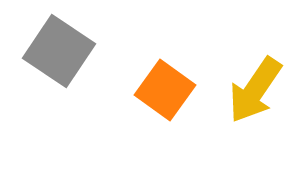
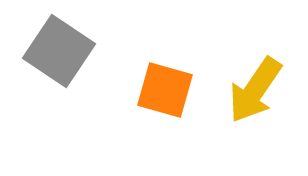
orange square: rotated 20 degrees counterclockwise
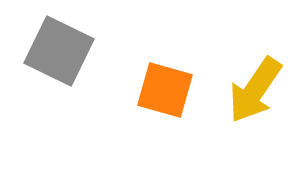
gray square: rotated 8 degrees counterclockwise
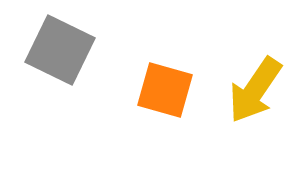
gray square: moved 1 px right, 1 px up
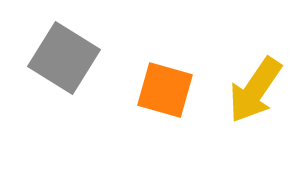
gray square: moved 4 px right, 8 px down; rotated 6 degrees clockwise
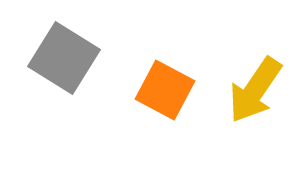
orange square: rotated 12 degrees clockwise
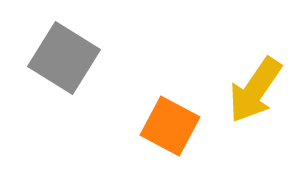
orange square: moved 5 px right, 36 px down
